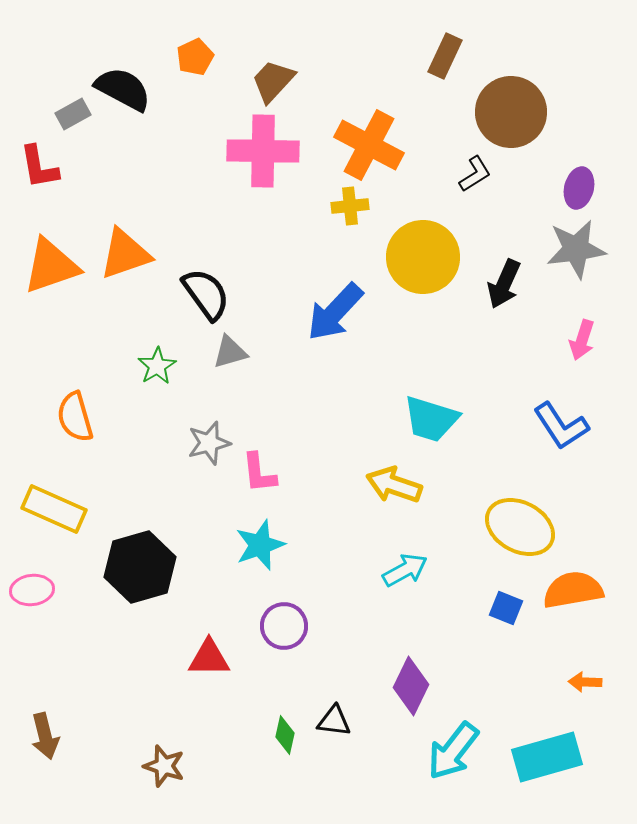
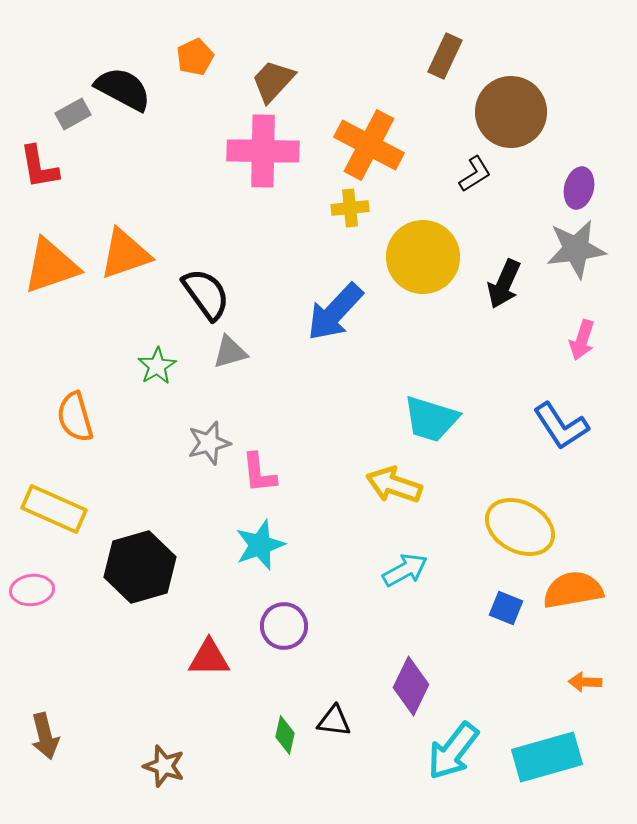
yellow cross at (350, 206): moved 2 px down
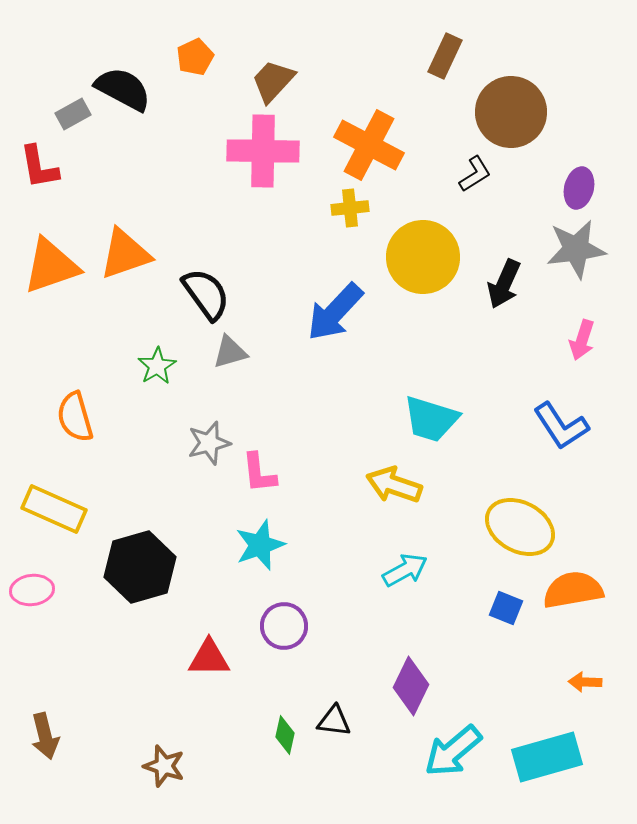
cyan arrow at (453, 751): rotated 12 degrees clockwise
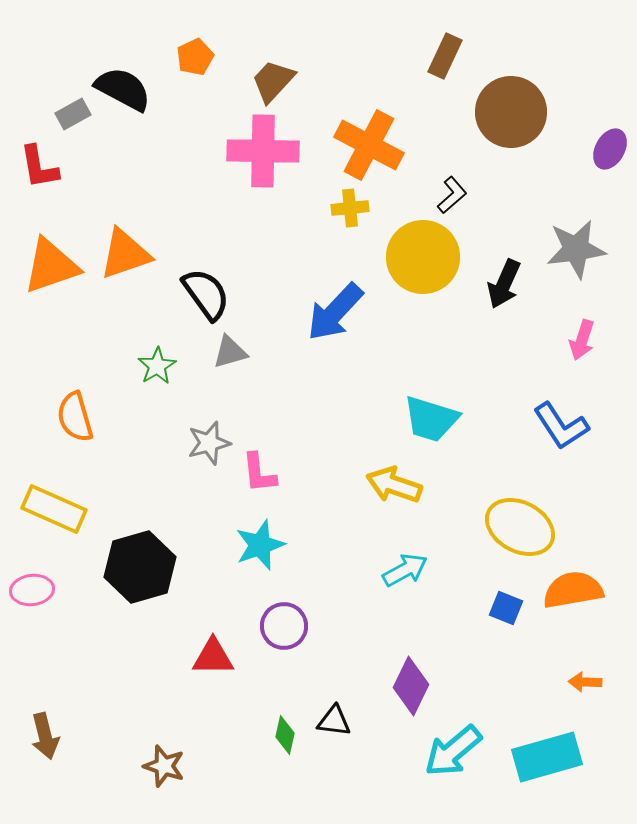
black L-shape at (475, 174): moved 23 px left, 21 px down; rotated 9 degrees counterclockwise
purple ellipse at (579, 188): moved 31 px right, 39 px up; rotated 15 degrees clockwise
red triangle at (209, 658): moved 4 px right, 1 px up
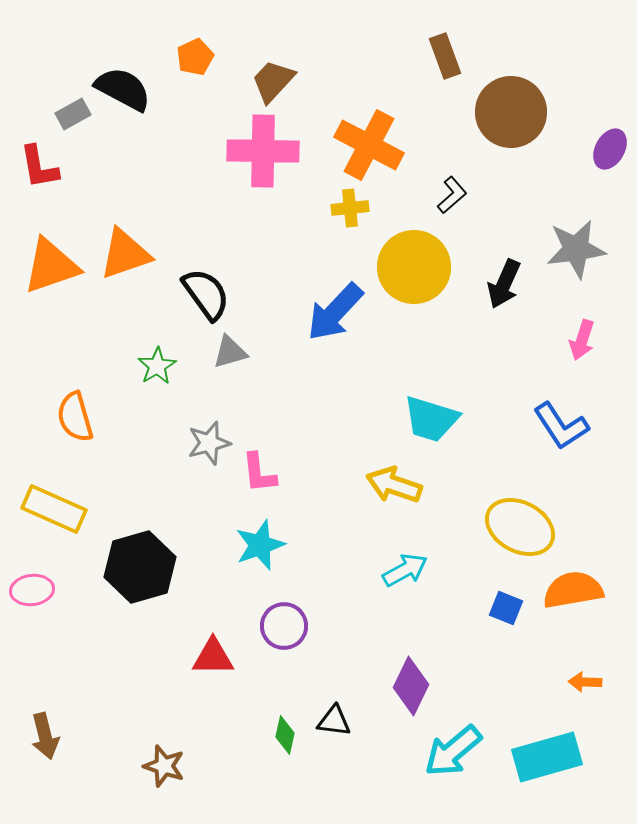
brown rectangle at (445, 56): rotated 45 degrees counterclockwise
yellow circle at (423, 257): moved 9 px left, 10 px down
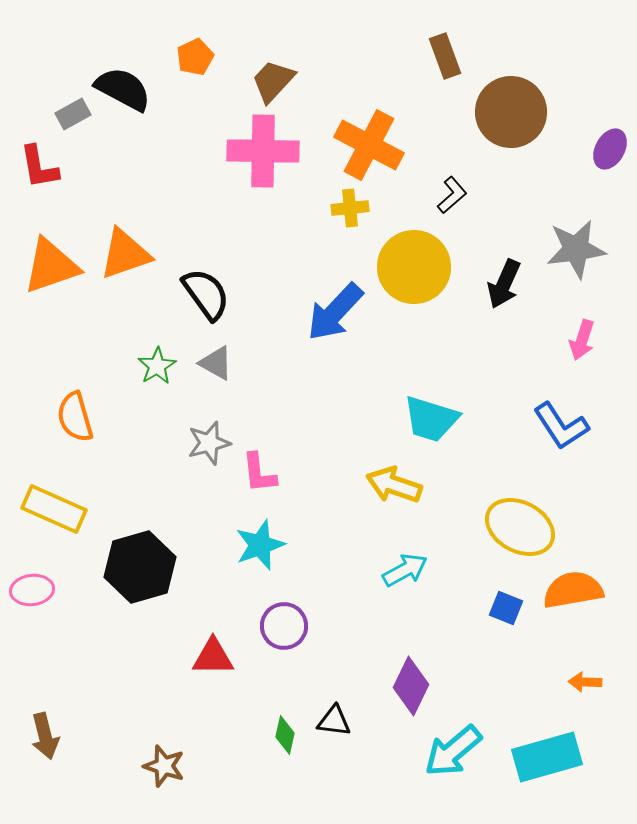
gray triangle at (230, 352): moved 14 px left, 11 px down; rotated 45 degrees clockwise
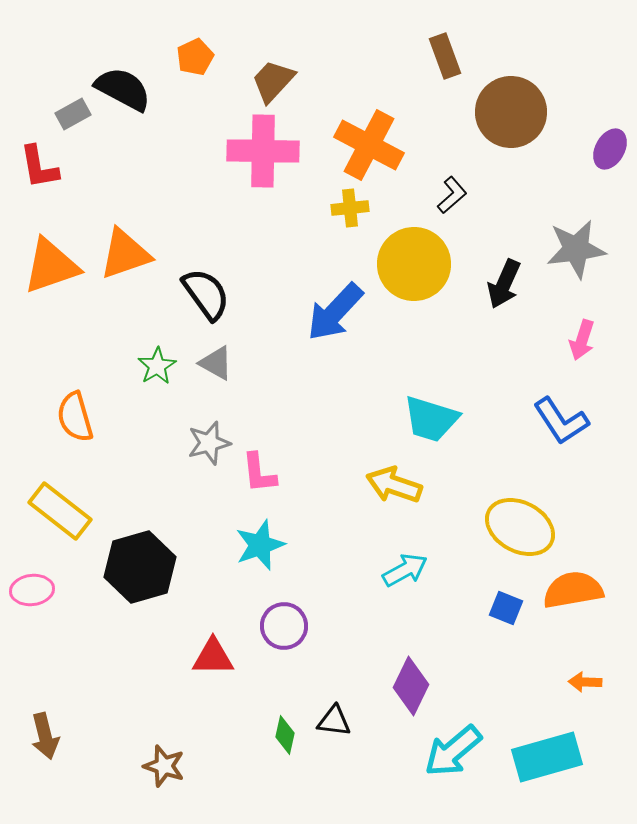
yellow circle at (414, 267): moved 3 px up
blue L-shape at (561, 426): moved 5 px up
yellow rectangle at (54, 509): moved 6 px right, 2 px down; rotated 14 degrees clockwise
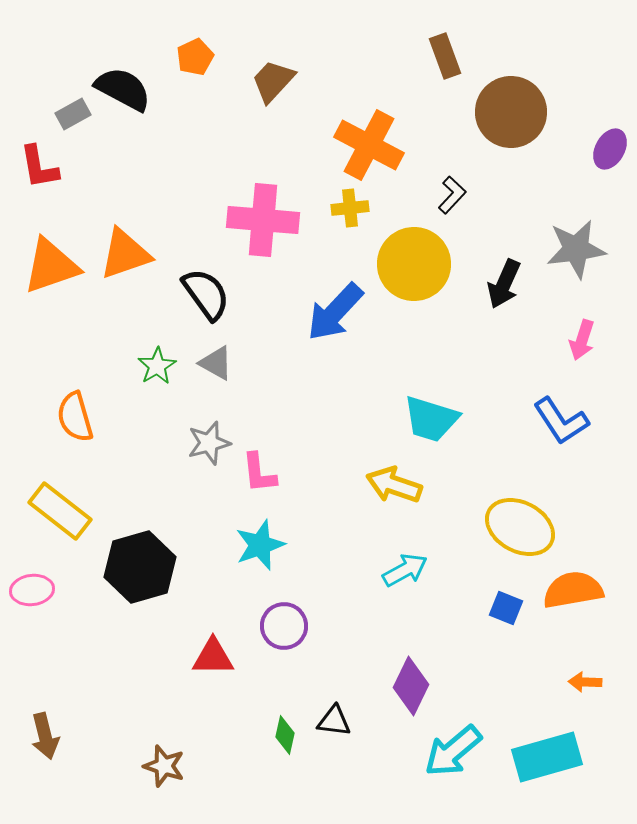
pink cross at (263, 151): moved 69 px down; rotated 4 degrees clockwise
black L-shape at (452, 195): rotated 6 degrees counterclockwise
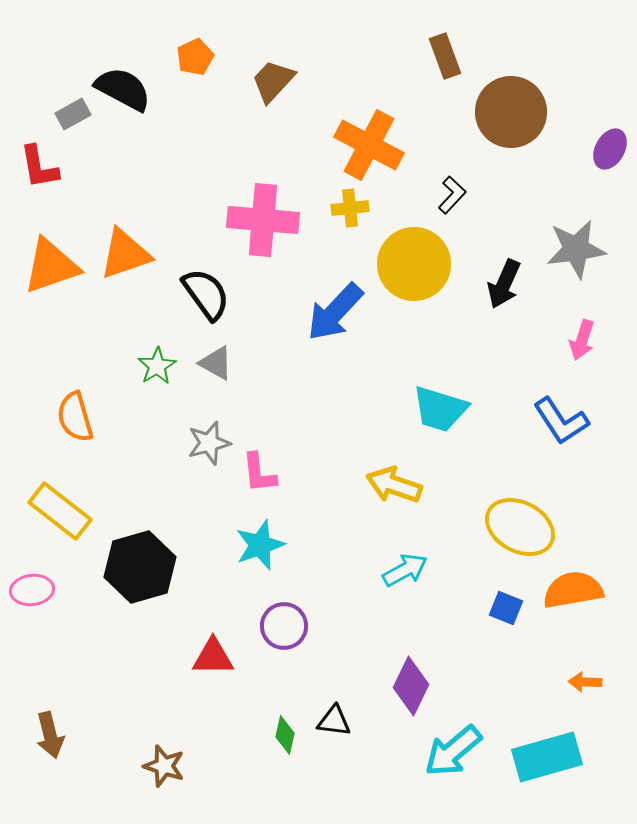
cyan trapezoid at (431, 419): moved 9 px right, 10 px up
brown arrow at (45, 736): moved 5 px right, 1 px up
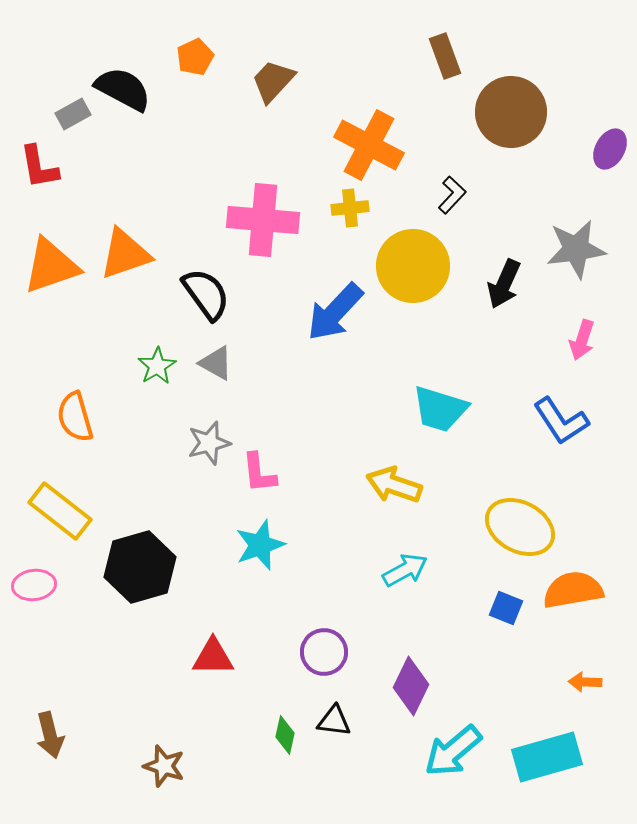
yellow circle at (414, 264): moved 1 px left, 2 px down
pink ellipse at (32, 590): moved 2 px right, 5 px up
purple circle at (284, 626): moved 40 px right, 26 px down
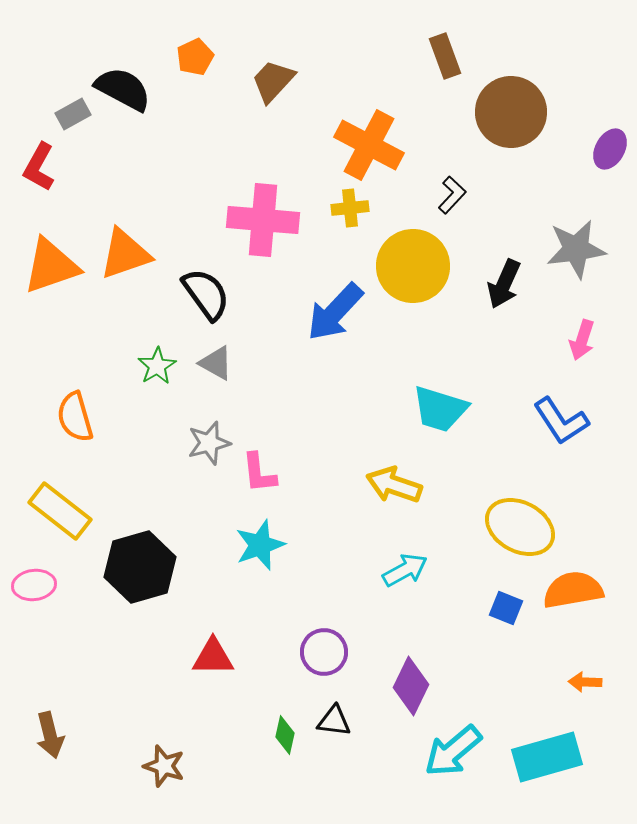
red L-shape at (39, 167): rotated 39 degrees clockwise
